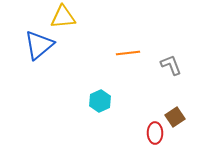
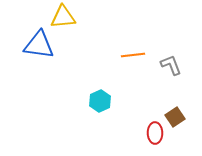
blue triangle: rotated 48 degrees clockwise
orange line: moved 5 px right, 2 px down
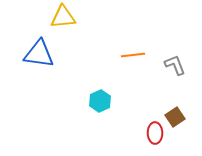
blue triangle: moved 9 px down
gray L-shape: moved 4 px right
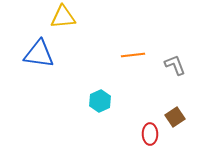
red ellipse: moved 5 px left, 1 px down
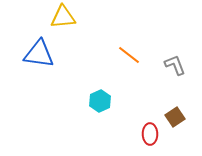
orange line: moved 4 px left; rotated 45 degrees clockwise
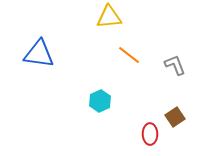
yellow triangle: moved 46 px right
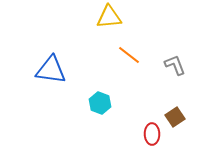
blue triangle: moved 12 px right, 16 px down
cyan hexagon: moved 2 px down; rotated 15 degrees counterclockwise
red ellipse: moved 2 px right
